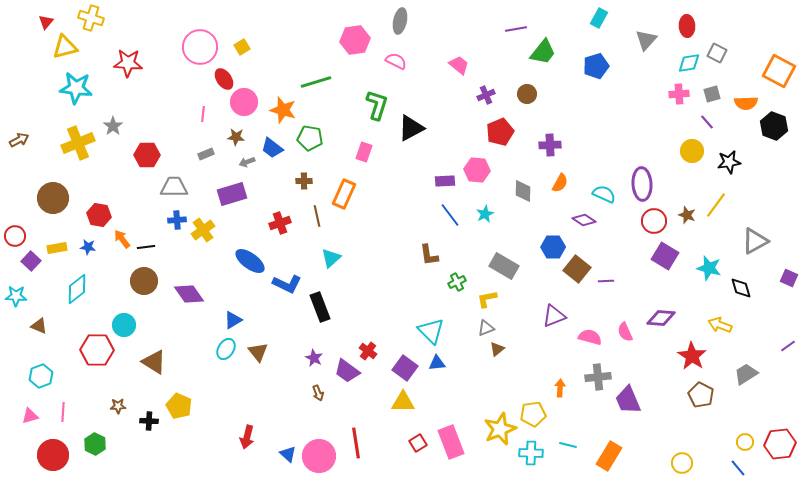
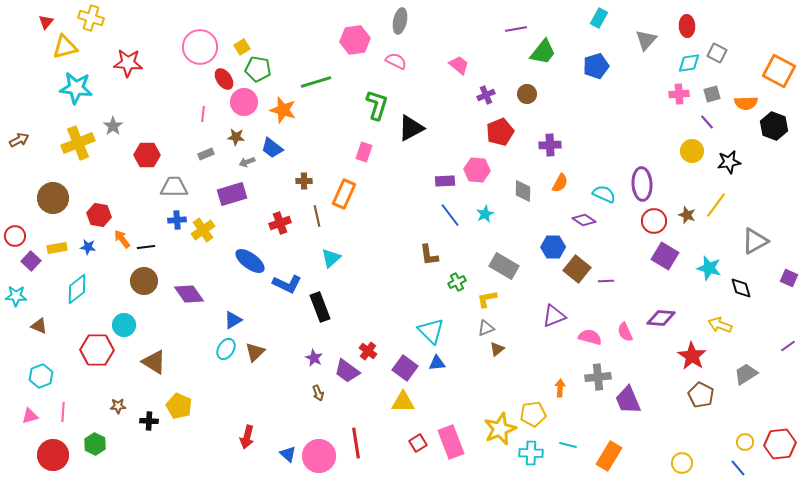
green pentagon at (310, 138): moved 52 px left, 69 px up
brown triangle at (258, 352): moved 3 px left; rotated 25 degrees clockwise
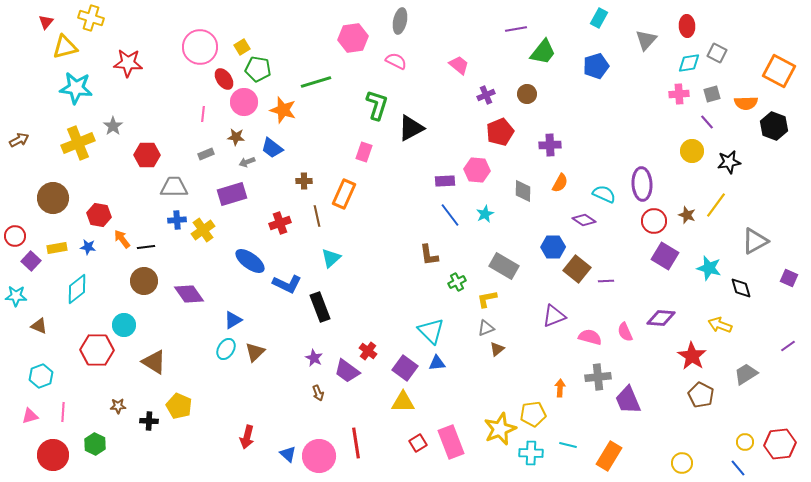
pink hexagon at (355, 40): moved 2 px left, 2 px up
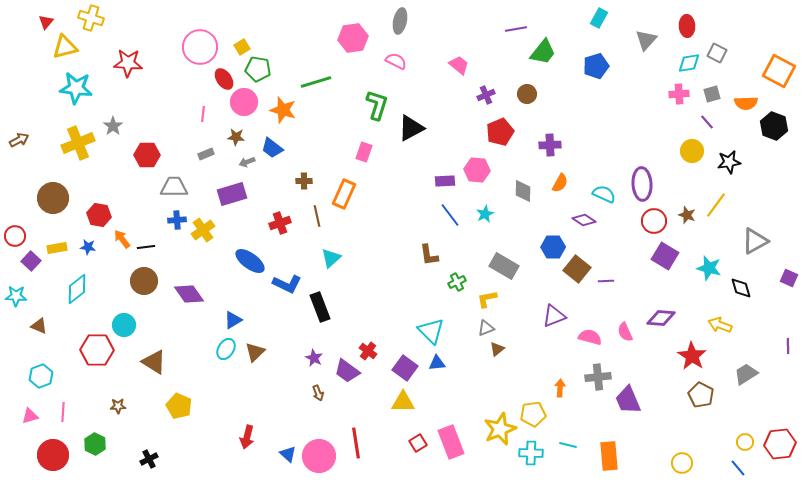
purple line at (788, 346): rotated 56 degrees counterclockwise
black cross at (149, 421): moved 38 px down; rotated 30 degrees counterclockwise
orange rectangle at (609, 456): rotated 36 degrees counterclockwise
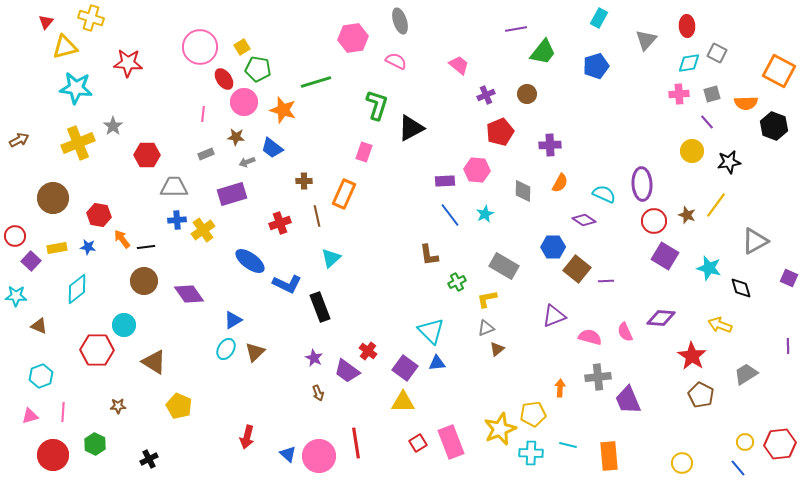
gray ellipse at (400, 21): rotated 30 degrees counterclockwise
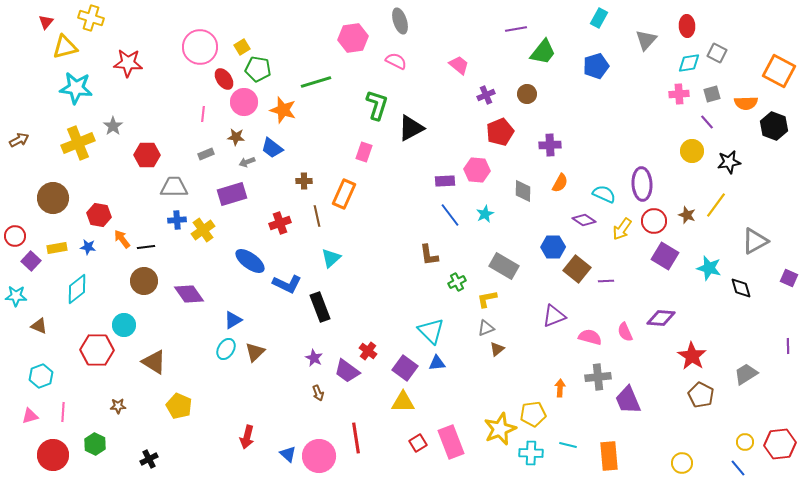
yellow arrow at (720, 325): moved 98 px left, 96 px up; rotated 75 degrees counterclockwise
red line at (356, 443): moved 5 px up
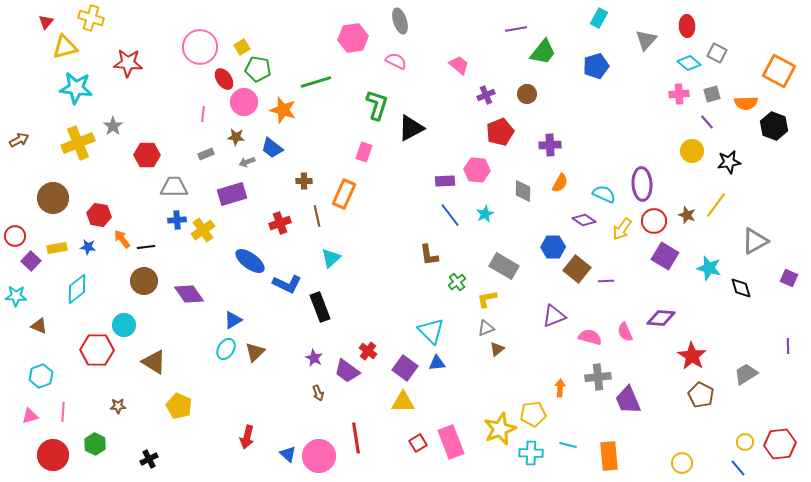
cyan diamond at (689, 63): rotated 50 degrees clockwise
green cross at (457, 282): rotated 12 degrees counterclockwise
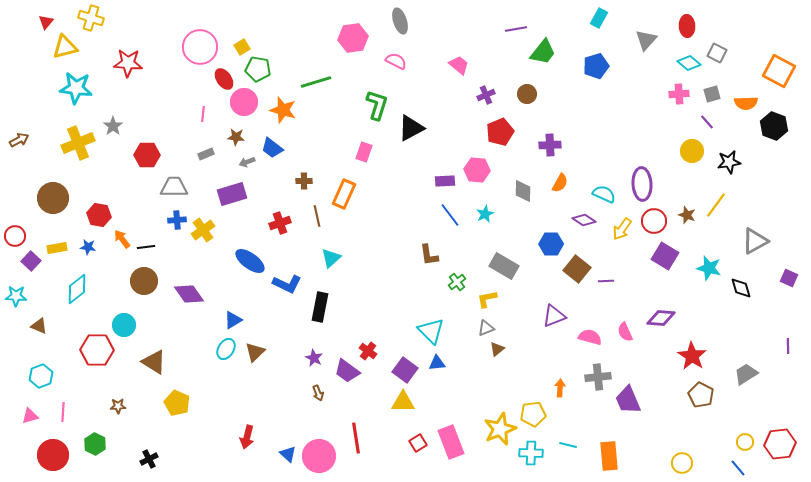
blue hexagon at (553, 247): moved 2 px left, 3 px up
black rectangle at (320, 307): rotated 32 degrees clockwise
purple square at (405, 368): moved 2 px down
yellow pentagon at (179, 406): moved 2 px left, 3 px up
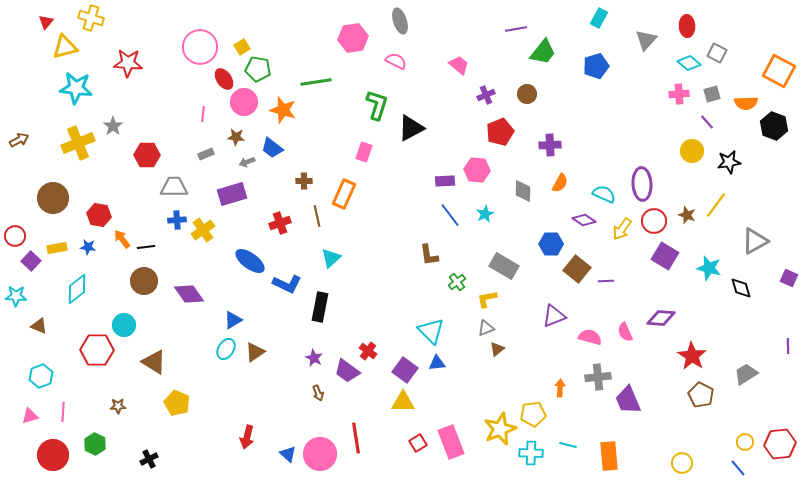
green line at (316, 82): rotated 8 degrees clockwise
brown triangle at (255, 352): rotated 10 degrees clockwise
pink circle at (319, 456): moved 1 px right, 2 px up
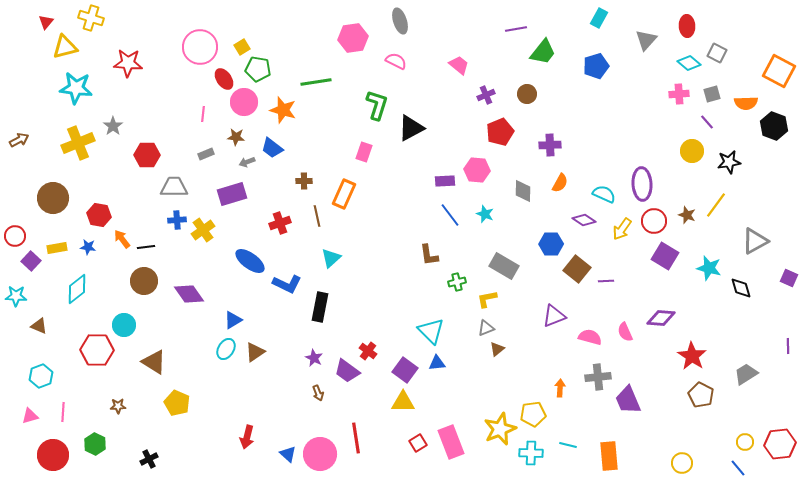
cyan star at (485, 214): rotated 24 degrees counterclockwise
green cross at (457, 282): rotated 24 degrees clockwise
